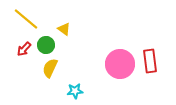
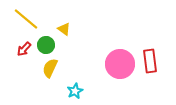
cyan star: rotated 21 degrees counterclockwise
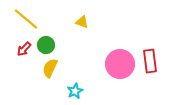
yellow triangle: moved 18 px right, 7 px up; rotated 16 degrees counterclockwise
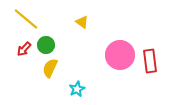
yellow triangle: rotated 16 degrees clockwise
pink circle: moved 9 px up
cyan star: moved 2 px right, 2 px up
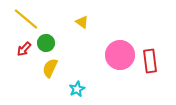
green circle: moved 2 px up
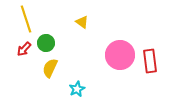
yellow line: rotated 32 degrees clockwise
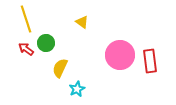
red arrow: moved 2 px right; rotated 84 degrees clockwise
yellow semicircle: moved 10 px right
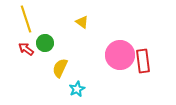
green circle: moved 1 px left
red rectangle: moved 7 px left
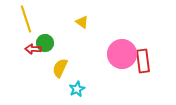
red arrow: moved 7 px right; rotated 35 degrees counterclockwise
pink circle: moved 2 px right, 1 px up
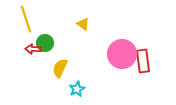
yellow triangle: moved 1 px right, 2 px down
